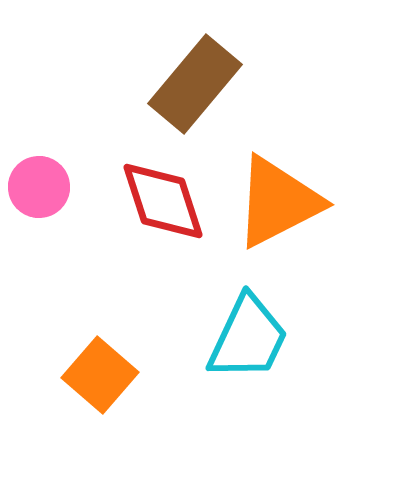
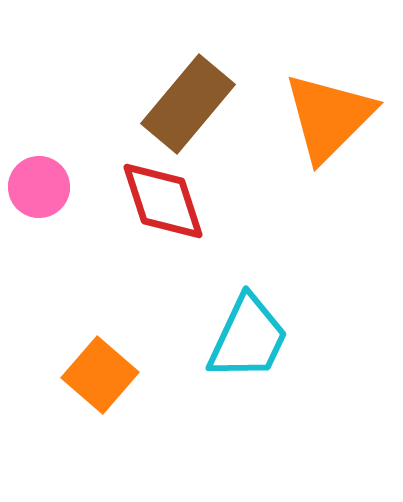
brown rectangle: moved 7 px left, 20 px down
orange triangle: moved 51 px right, 85 px up; rotated 18 degrees counterclockwise
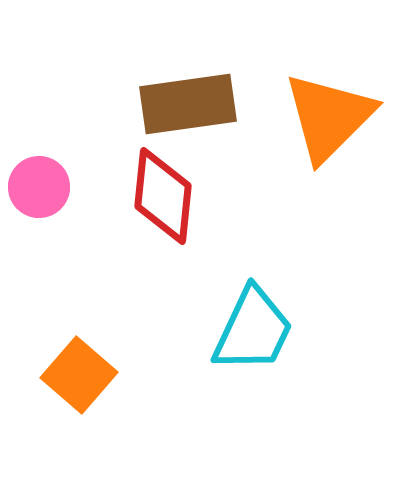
brown rectangle: rotated 42 degrees clockwise
red diamond: moved 5 px up; rotated 24 degrees clockwise
cyan trapezoid: moved 5 px right, 8 px up
orange square: moved 21 px left
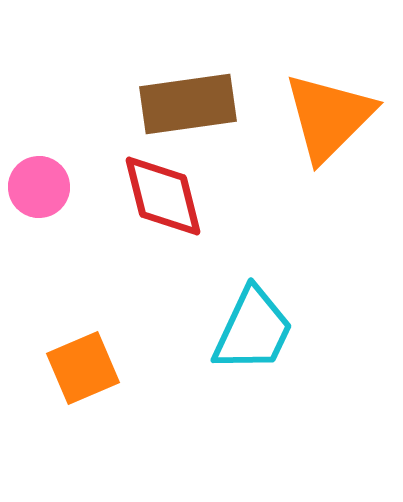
red diamond: rotated 20 degrees counterclockwise
orange square: moved 4 px right, 7 px up; rotated 26 degrees clockwise
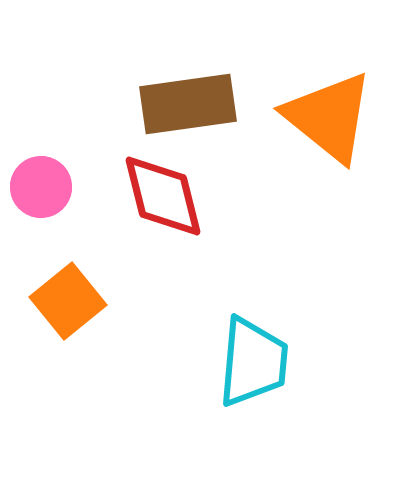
orange triangle: rotated 36 degrees counterclockwise
pink circle: moved 2 px right
cyan trapezoid: moved 32 px down; rotated 20 degrees counterclockwise
orange square: moved 15 px left, 67 px up; rotated 16 degrees counterclockwise
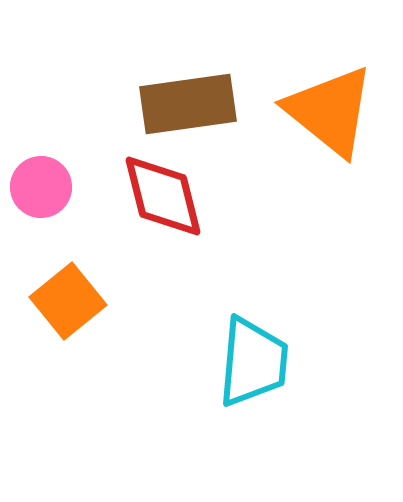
orange triangle: moved 1 px right, 6 px up
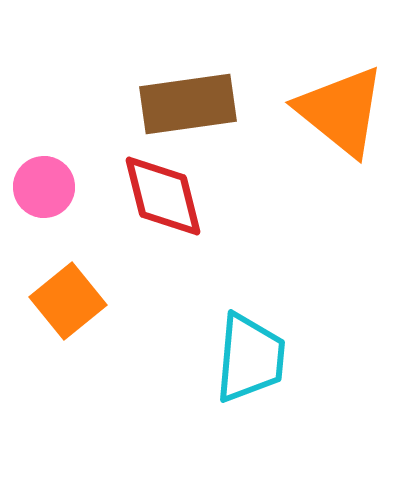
orange triangle: moved 11 px right
pink circle: moved 3 px right
cyan trapezoid: moved 3 px left, 4 px up
